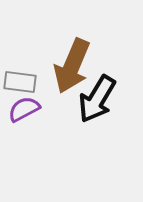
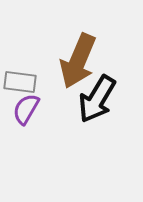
brown arrow: moved 6 px right, 5 px up
purple semicircle: moved 2 px right; rotated 32 degrees counterclockwise
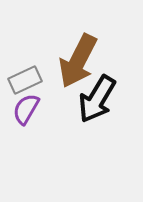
brown arrow: rotated 4 degrees clockwise
gray rectangle: moved 5 px right, 2 px up; rotated 32 degrees counterclockwise
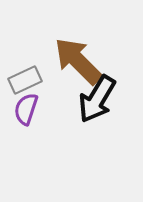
brown arrow: rotated 108 degrees clockwise
purple semicircle: rotated 12 degrees counterclockwise
